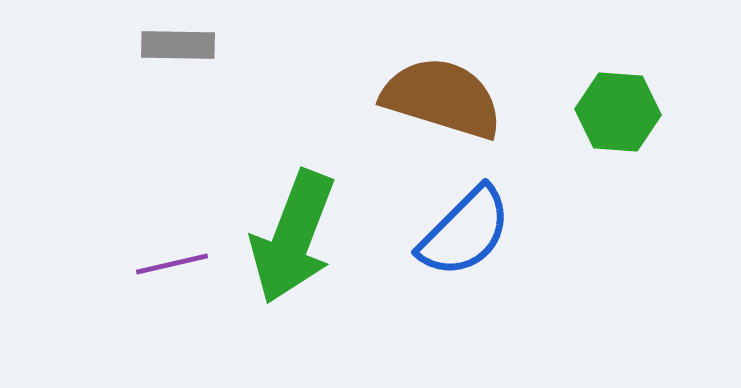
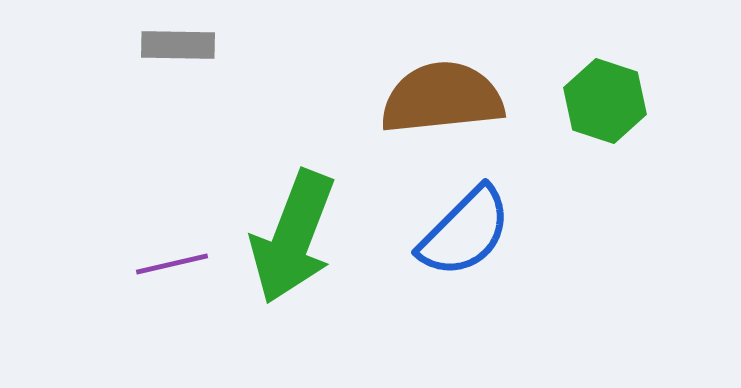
brown semicircle: rotated 23 degrees counterclockwise
green hexagon: moved 13 px left, 11 px up; rotated 14 degrees clockwise
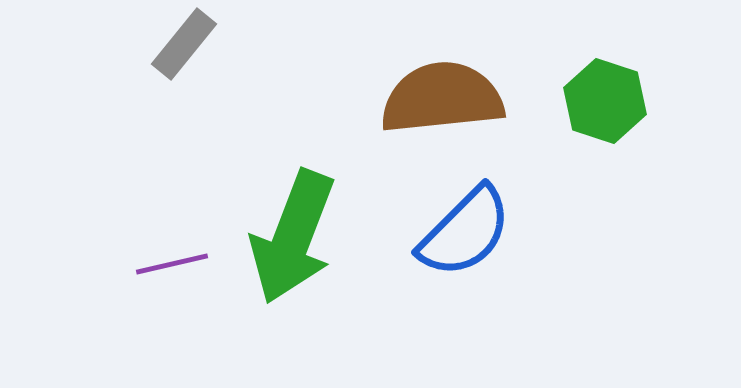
gray rectangle: moved 6 px right, 1 px up; rotated 52 degrees counterclockwise
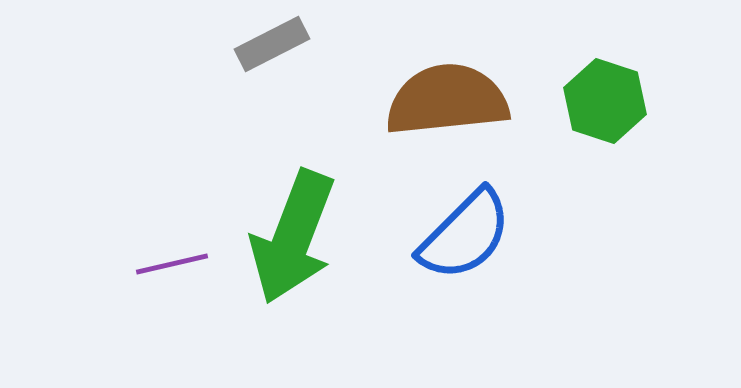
gray rectangle: moved 88 px right; rotated 24 degrees clockwise
brown semicircle: moved 5 px right, 2 px down
blue semicircle: moved 3 px down
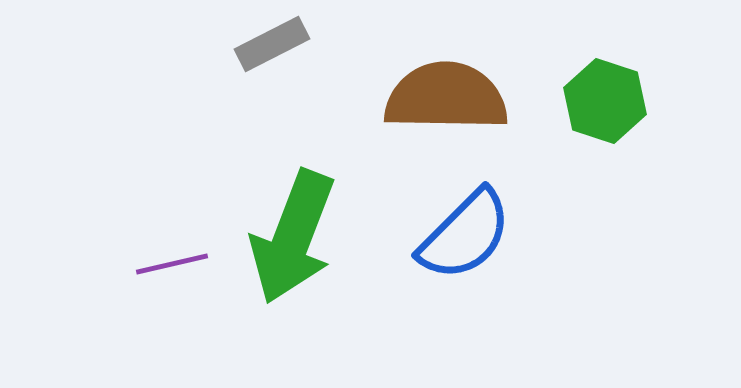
brown semicircle: moved 1 px left, 3 px up; rotated 7 degrees clockwise
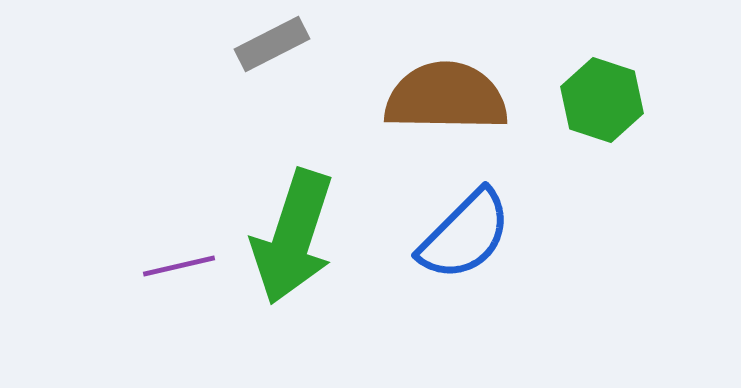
green hexagon: moved 3 px left, 1 px up
green arrow: rotated 3 degrees counterclockwise
purple line: moved 7 px right, 2 px down
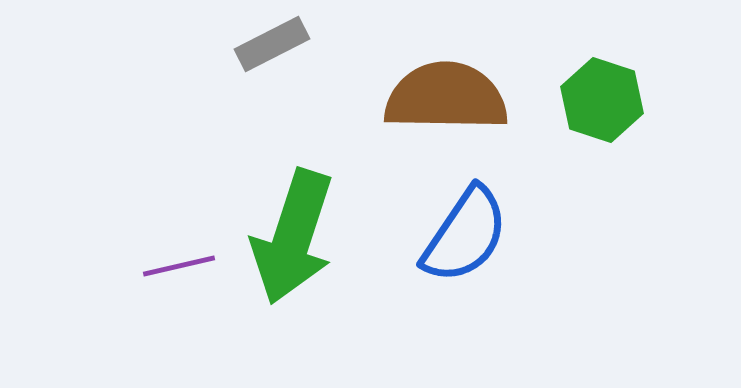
blue semicircle: rotated 11 degrees counterclockwise
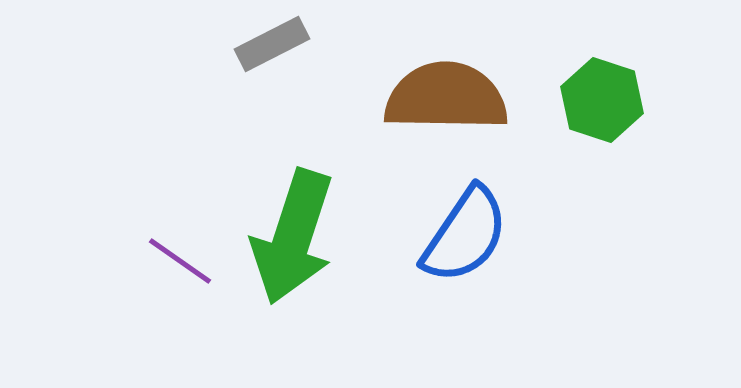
purple line: moved 1 px right, 5 px up; rotated 48 degrees clockwise
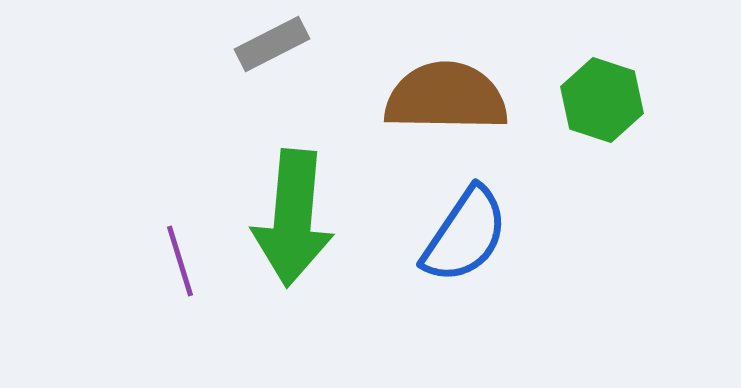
green arrow: moved 19 px up; rotated 13 degrees counterclockwise
purple line: rotated 38 degrees clockwise
